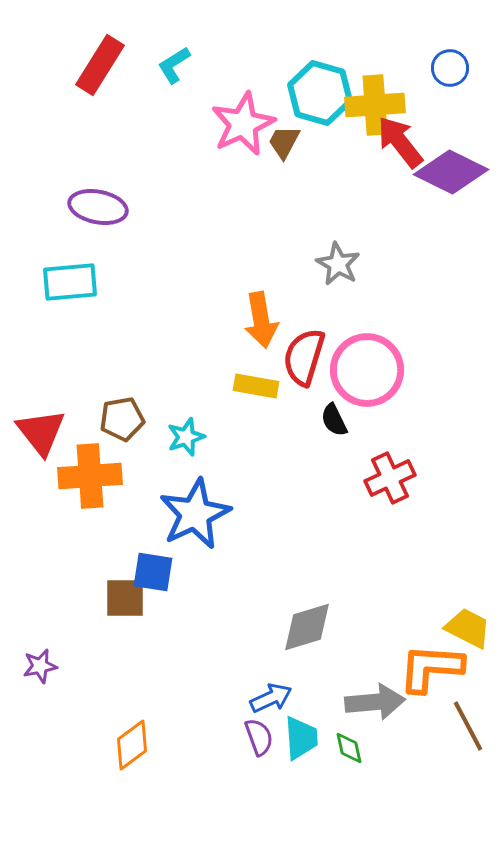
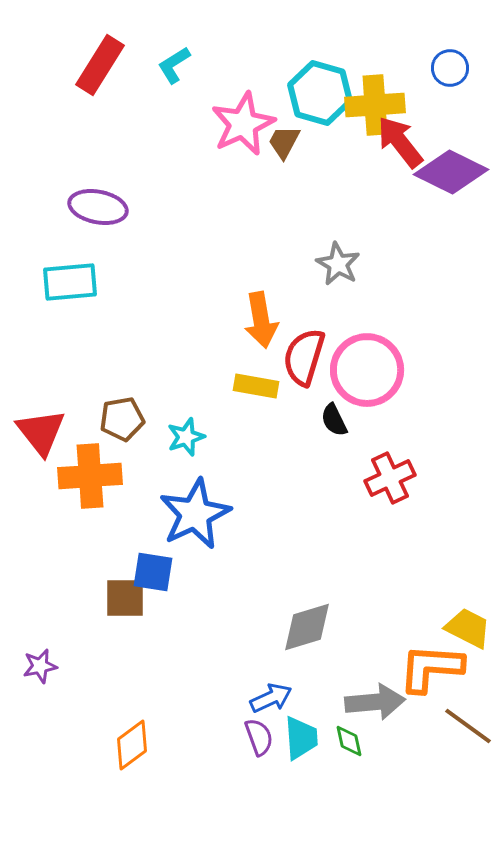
brown line: rotated 26 degrees counterclockwise
green diamond: moved 7 px up
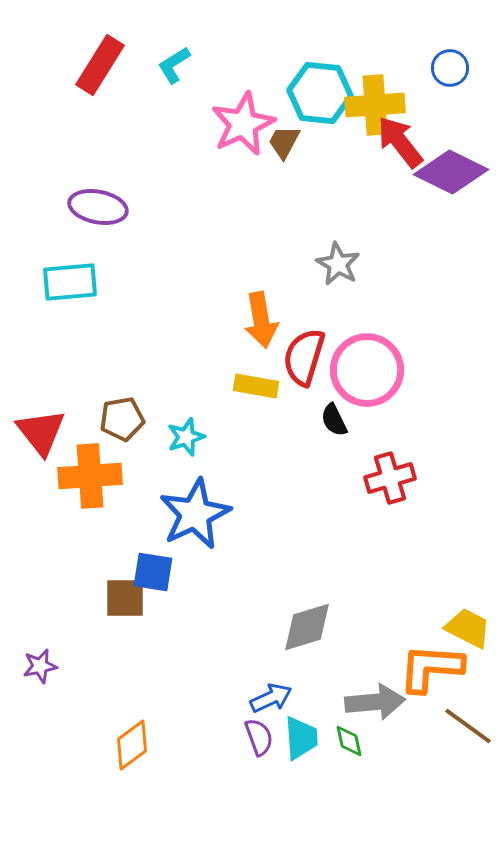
cyan hexagon: rotated 10 degrees counterclockwise
red cross: rotated 9 degrees clockwise
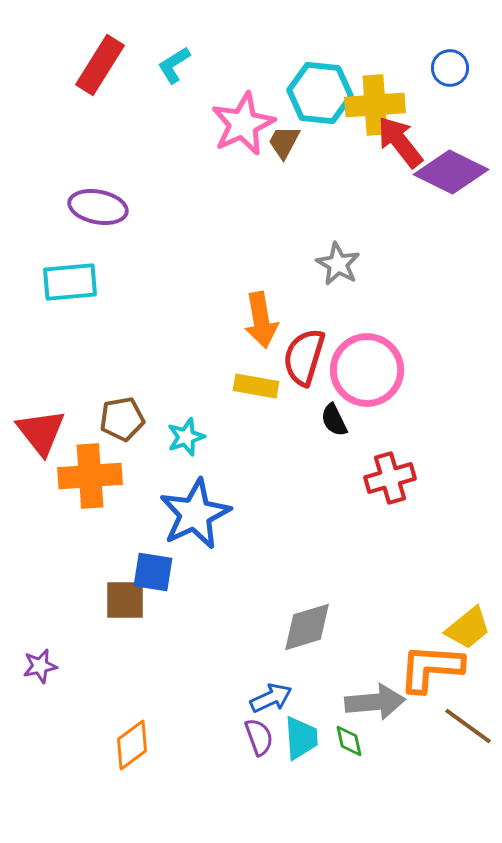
brown square: moved 2 px down
yellow trapezoid: rotated 114 degrees clockwise
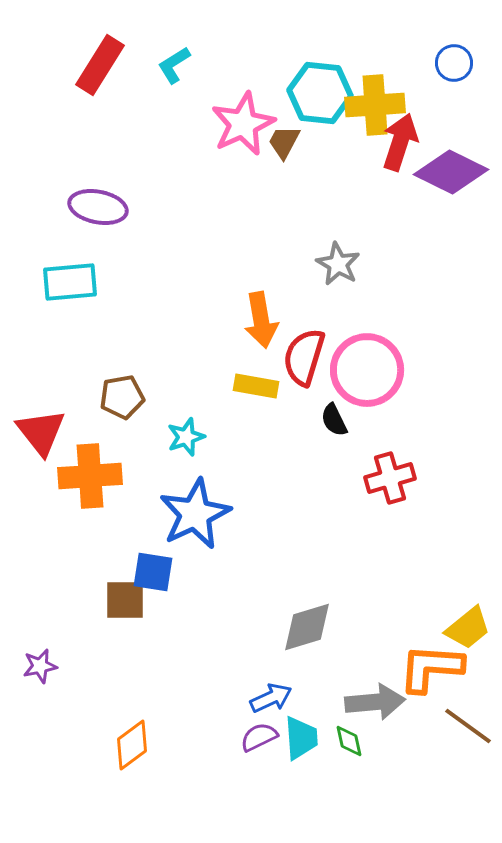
blue circle: moved 4 px right, 5 px up
red arrow: rotated 56 degrees clockwise
brown pentagon: moved 22 px up
purple semicircle: rotated 96 degrees counterclockwise
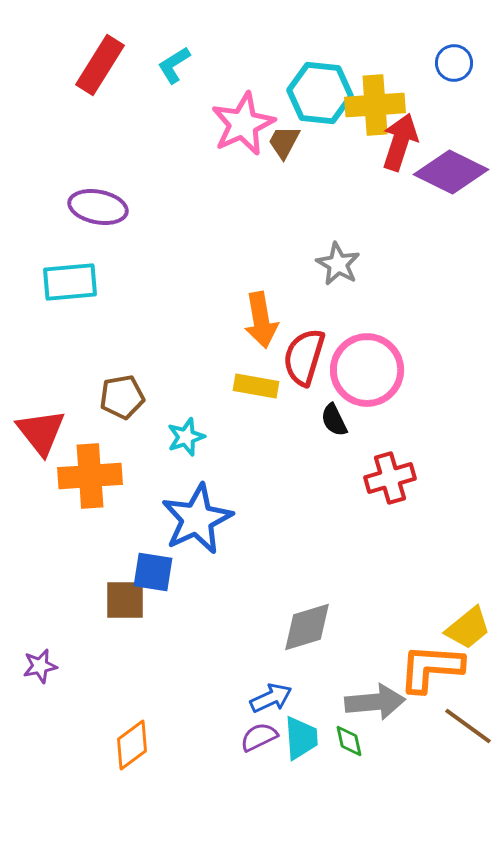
blue star: moved 2 px right, 5 px down
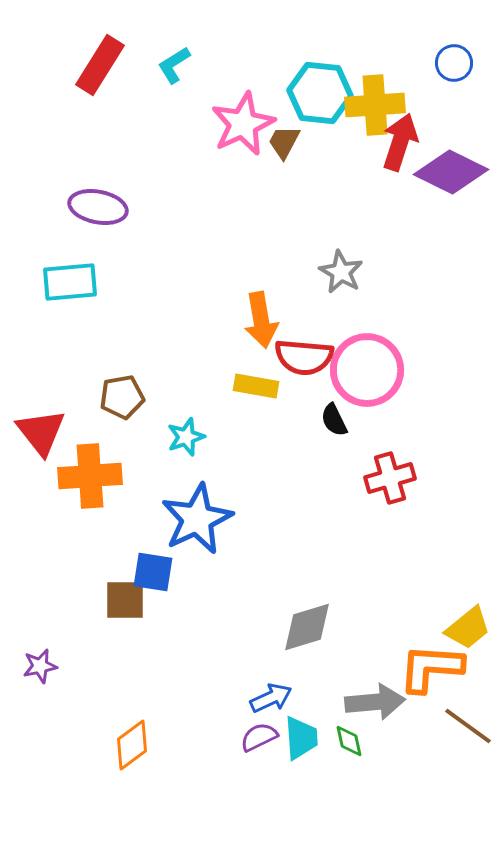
gray star: moved 3 px right, 8 px down
red semicircle: rotated 102 degrees counterclockwise
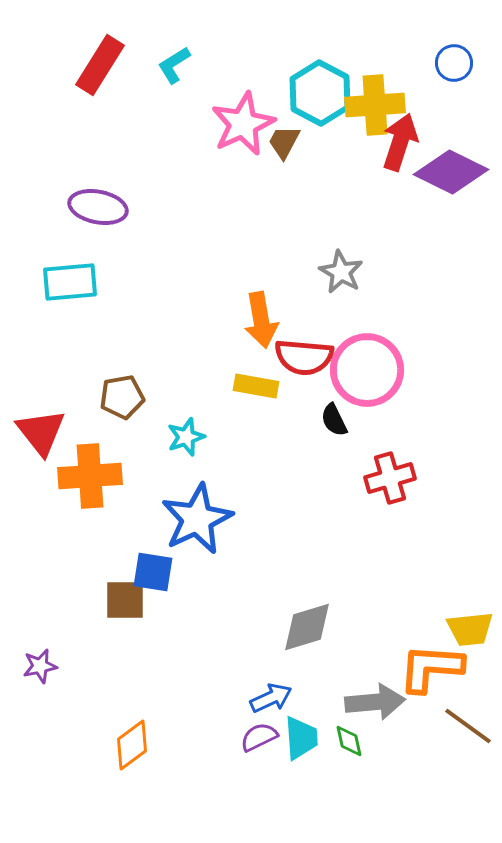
cyan hexagon: rotated 22 degrees clockwise
yellow trapezoid: moved 2 px right, 1 px down; rotated 33 degrees clockwise
